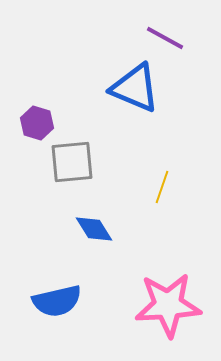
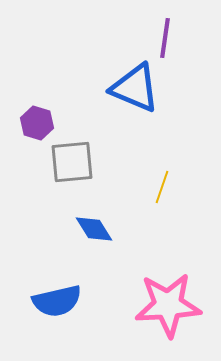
purple line: rotated 69 degrees clockwise
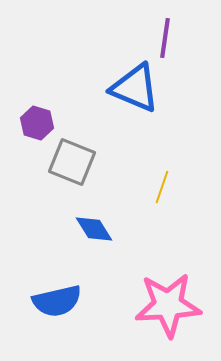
gray square: rotated 27 degrees clockwise
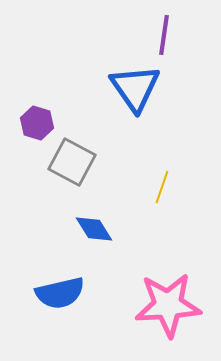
purple line: moved 1 px left, 3 px up
blue triangle: rotated 32 degrees clockwise
gray square: rotated 6 degrees clockwise
blue semicircle: moved 3 px right, 8 px up
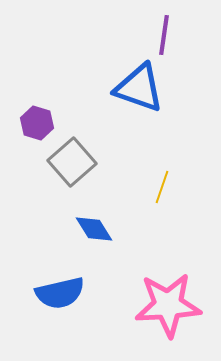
blue triangle: moved 4 px right; rotated 36 degrees counterclockwise
gray square: rotated 21 degrees clockwise
